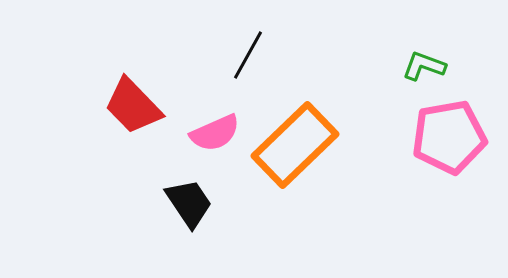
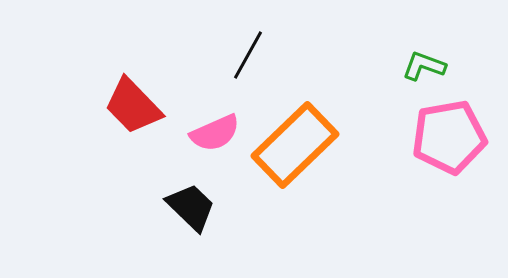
black trapezoid: moved 2 px right, 4 px down; rotated 12 degrees counterclockwise
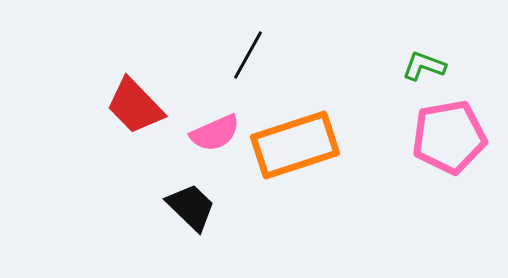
red trapezoid: moved 2 px right
orange rectangle: rotated 26 degrees clockwise
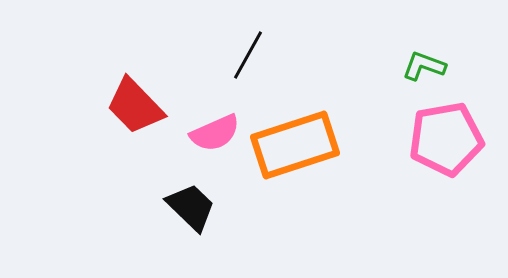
pink pentagon: moved 3 px left, 2 px down
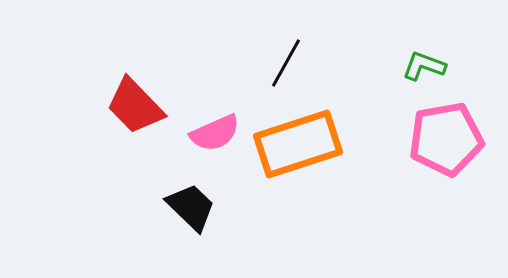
black line: moved 38 px right, 8 px down
orange rectangle: moved 3 px right, 1 px up
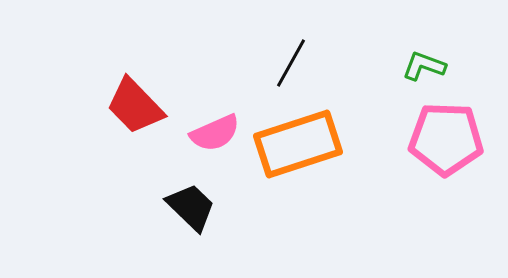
black line: moved 5 px right
pink pentagon: rotated 12 degrees clockwise
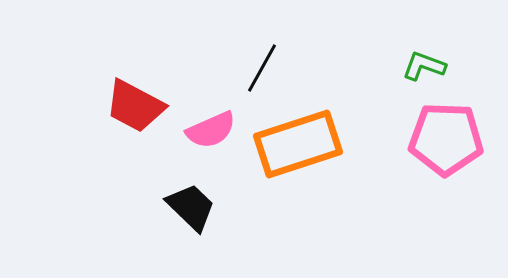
black line: moved 29 px left, 5 px down
red trapezoid: rotated 18 degrees counterclockwise
pink semicircle: moved 4 px left, 3 px up
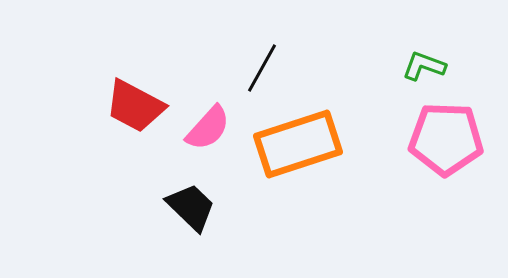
pink semicircle: moved 3 px left, 2 px up; rotated 24 degrees counterclockwise
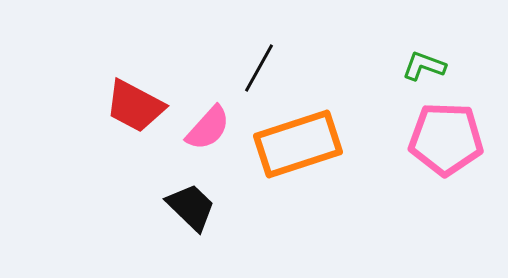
black line: moved 3 px left
